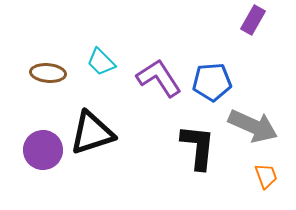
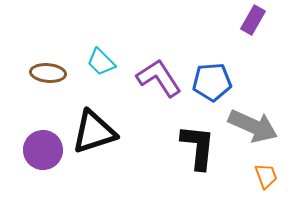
black triangle: moved 2 px right, 1 px up
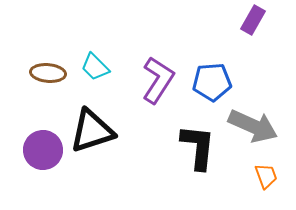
cyan trapezoid: moved 6 px left, 5 px down
purple L-shape: moved 1 px left, 2 px down; rotated 66 degrees clockwise
black triangle: moved 2 px left, 1 px up
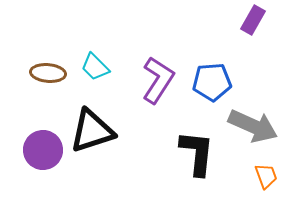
black L-shape: moved 1 px left, 6 px down
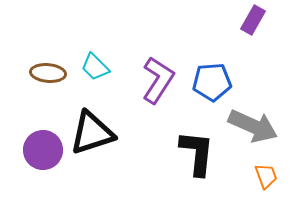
black triangle: moved 2 px down
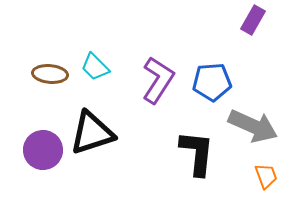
brown ellipse: moved 2 px right, 1 px down
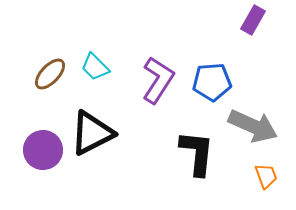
brown ellipse: rotated 52 degrees counterclockwise
black triangle: rotated 9 degrees counterclockwise
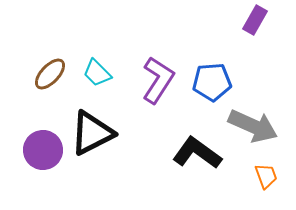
purple rectangle: moved 2 px right
cyan trapezoid: moved 2 px right, 6 px down
black L-shape: rotated 60 degrees counterclockwise
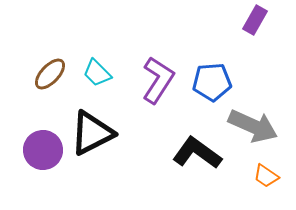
orange trapezoid: rotated 144 degrees clockwise
